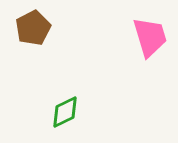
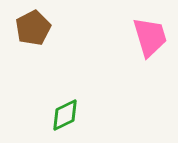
green diamond: moved 3 px down
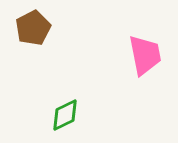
pink trapezoid: moved 5 px left, 18 px down; rotated 6 degrees clockwise
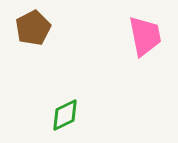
pink trapezoid: moved 19 px up
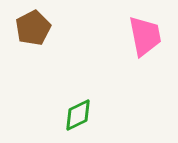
green diamond: moved 13 px right
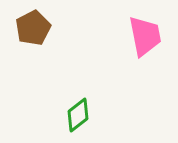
green diamond: rotated 12 degrees counterclockwise
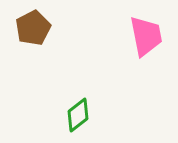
pink trapezoid: moved 1 px right
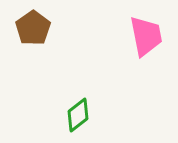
brown pentagon: rotated 8 degrees counterclockwise
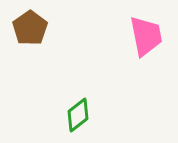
brown pentagon: moved 3 px left
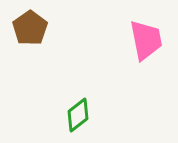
pink trapezoid: moved 4 px down
